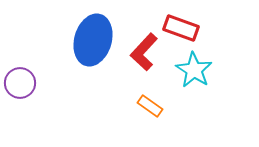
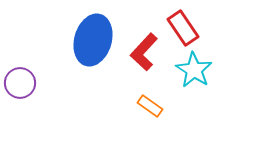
red rectangle: moved 2 px right; rotated 36 degrees clockwise
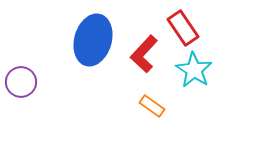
red L-shape: moved 2 px down
purple circle: moved 1 px right, 1 px up
orange rectangle: moved 2 px right
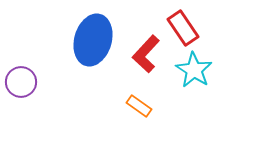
red L-shape: moved 2 px right
orange rectangle: moved 13 px left
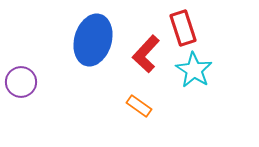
red rectangle: rotated 16 degrees clockwise
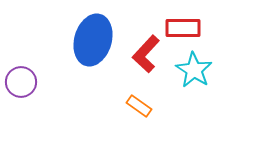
red rectangle: rotated 72 degrees counterclockwise
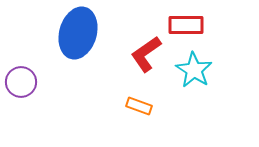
red rectangle: moved 3 px right, 3 px up
blue ellipse: moved 15 px left, 7 px up
red L-shape: rotated 12 degrees clockwise
orange rectangle: rotated 15 degrees counterclockwise
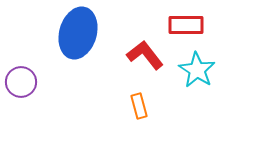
red L-shape: moved 1 px left, 1 px down; rotated 87 degrees clockwise
cyan star: moved 3 px right
orange rectangle: rotated 55 degrees clockwise
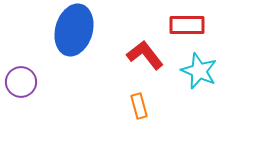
red rectangle: moved 1 px right
blue ellipse: moved 4 px left, 3 px up
cyan star: moved 2 px right, 1 px down; rotated 9 degrees counterclockwise
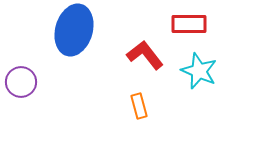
red rectangle: moved 2 px right, 1 px up
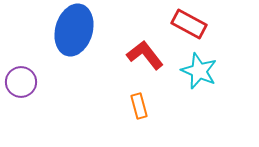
red rectangle: rotated 28 degrees clockwise
